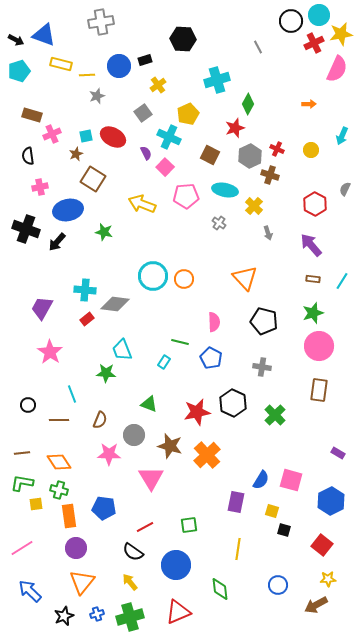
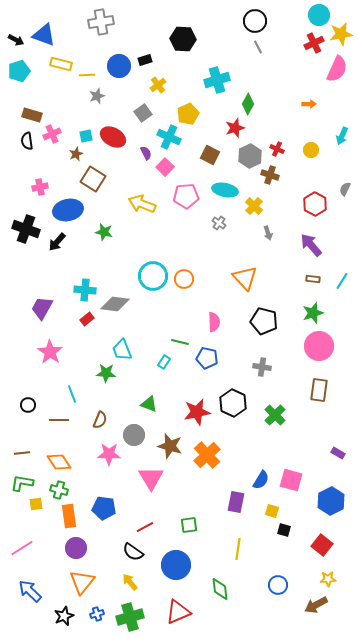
black circle at (291, 21): moved 36 px left
black semicircle at (28, 156): moved 1 px left, 15 px up
blue pentagon at (211, 358): moved 4 px left; rotated 15 degrees counterclockwise
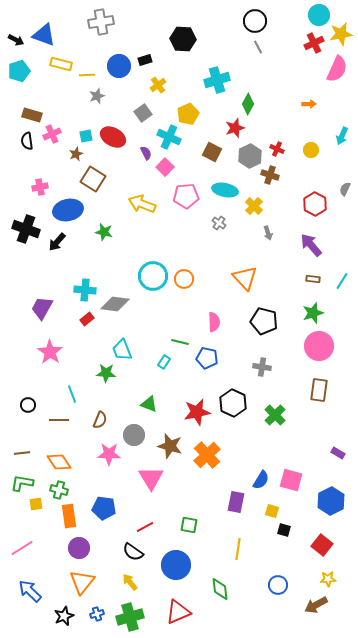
brown square at (210, 155): moved 2 px right, 3 px up
green square at (189, 525): rotated 18 degrees clockwise
purple circle at (76, 548): moved 3 px right
